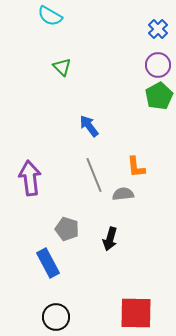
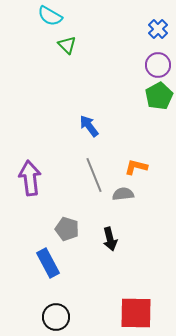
green triangle: moved 5 px right, 22 px up
orange L-shape: rotated 110 degrees clockwise
black arrow: rotated 30 degrees counterclockwise
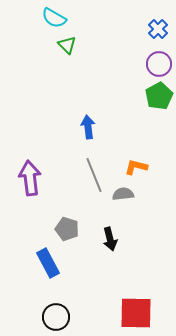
cyan semicircle: moved 4 px right, 2 px down
purple circle: moved 1 px right, 1 px up
blue arrow: moved 1 px left, 1 px down; rotated 30 degrees clockwise
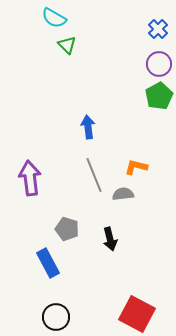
red square: moved 1 px right, 1 px down; rotated 27 degrees clockwise
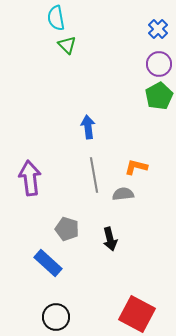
cyan semicircle: moved 2 px right; rotated 50 degrees clockwise
gray line: rotated 12 degrees clockwise
blue rectangle: rotated 20 degrees counterclockwise
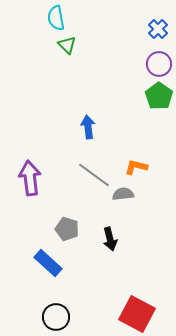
green pentagon: rotated 8 degrees counterclockwise
gray line: rotated 44 degrees counterclockwise
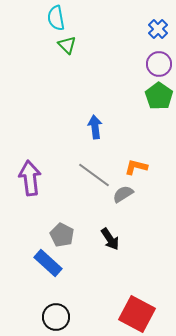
blue arrow: moved 7 px right
gray semicircle: rotated 25 degrees counterclockwise
gray pentagon: moved 5 px left, 6 px down; rotated 10 degrees clockwise
black arrow: rotated 20 degrees counterclockwise
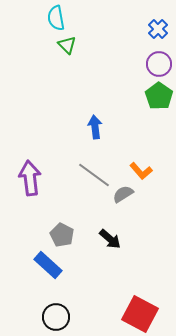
orange L-shape: moved 5 px right, 4 px down; rotated 145 degrees counterclockwise
black arrow: rotated 15 degrees counterclockwise
blue rectangle: moved 2 px down
red square: moved 3 px right
